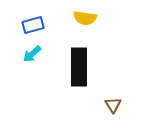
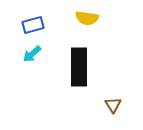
yellow semicircle: moved 2 px right
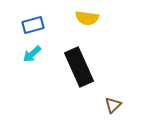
black rectangle: rotated 24 degrees counterclockwise
brown triangle: rotated 18 degrees clockwise
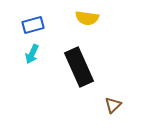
cyan arrow: rotated 24 degrees counterclockwise
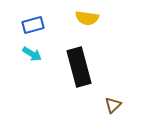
cyan arrow: rotated 84 degrees counterclockwise
black rectangle: rotated 9 degrees clockwise
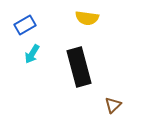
blue rectangle: moved 8 px left; rotated 15 degrees counterclockwise
cyan arrow: rotated 90 degrees clockwise
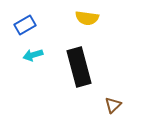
cyan arrow: moved 1 px right, 1 px down; rotated 42 degrees clockwise
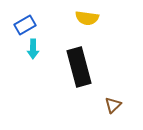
cyan arrow: moved 6 px up; rotated 72 degrees counterclockwise
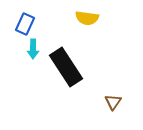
blue rectangle: moved 1 px up; rotated 35 degrees counterclockwise
black rectangle: moved 13 px left; rotated 18 degrees counterclockwise
brown triangle: moved 3 px up; rotated 12 degrees counterclockwise
